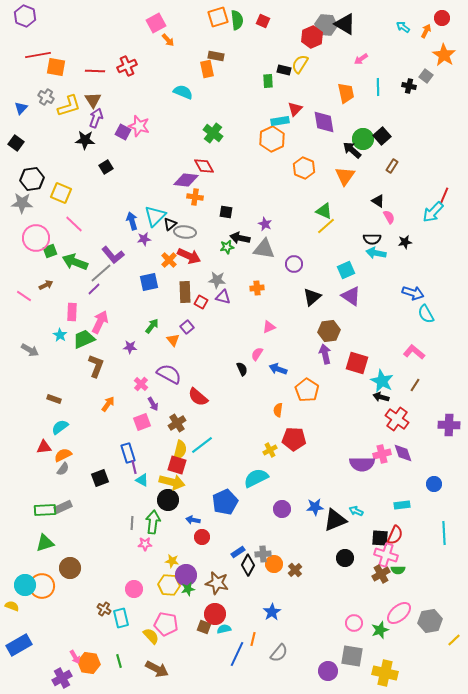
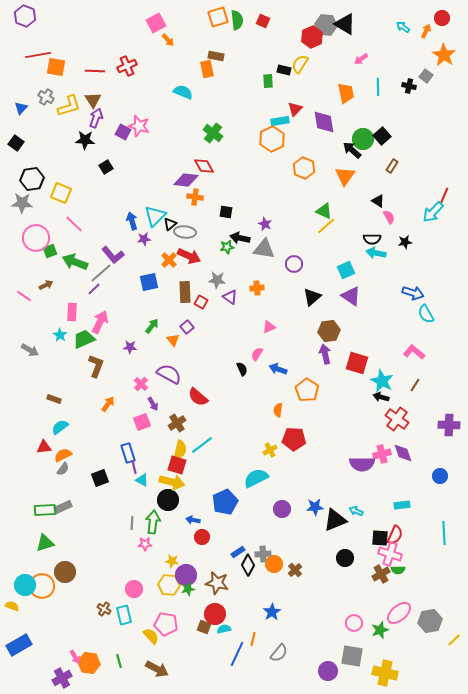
purple triangle at (223, 297): moved 7 px right; rotated 21 degrees clockwise
blue circle at (434, 484): moved 6 px right, 8 px up
pink cross at (386, 555): moved 4 px right, 1 px up
brown circle at (70, 568): moved 5 px left, 4 px down
cyan rectangle at (121, 618): moved 3 px right, 3 px up
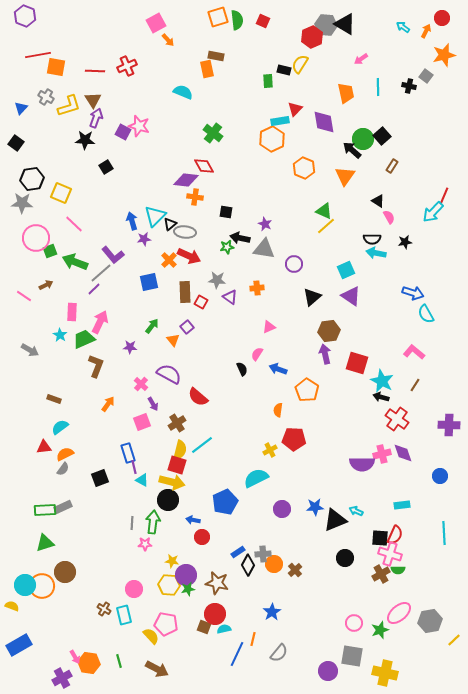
orange star at (444, 55): rotated 25 degrees clockwise
orange semicircle at (63, 455): moved 2 px right, 1 px up
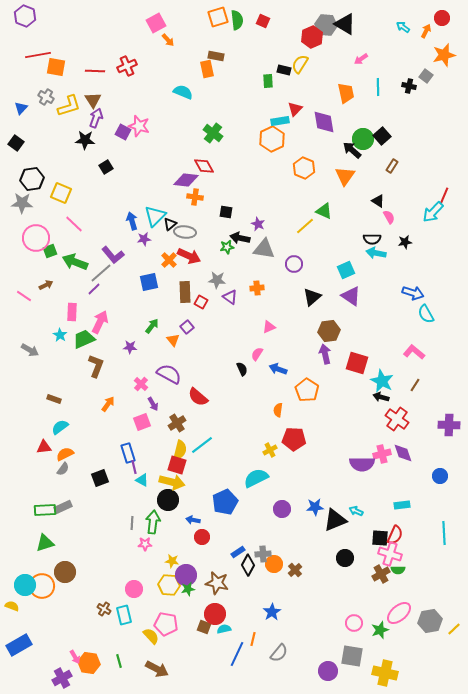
purple star at (265, 224): moved 7 px left
yellow line at (326, 226): moved 21 px left
yellow line at (454, 640): moved 11 px up
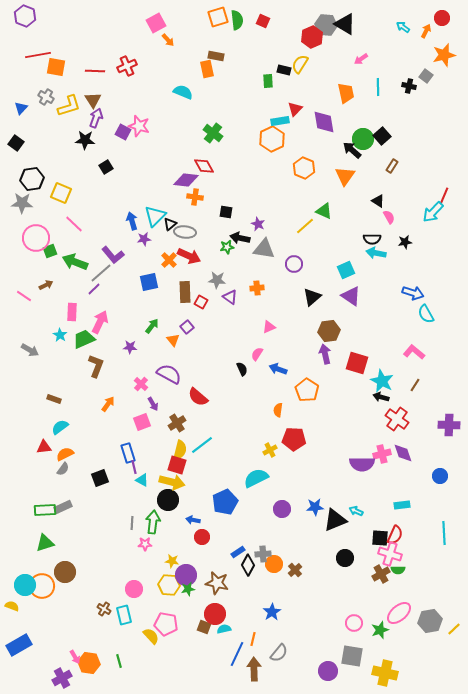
brown arrow at (157, 669): moved 97 px right; rotated 120 degrees counterclockwise
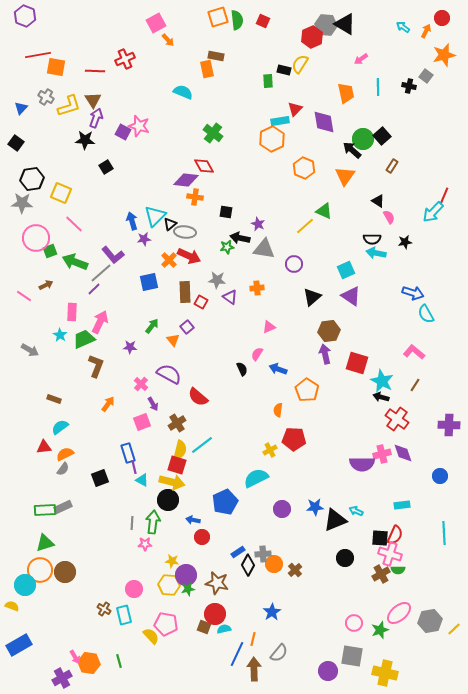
red cross at (127, 66): moved 2 px left, 7 px up
orange circle at (42, 586): moved 2 px left, 16 px up
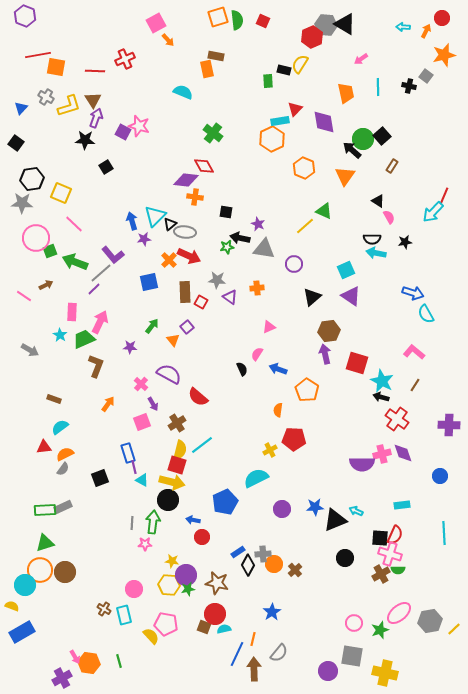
cyan arrow at (403, 27): rotated 32 degrees counterclockwise
blue rectangle at (19, 645): moved 3 px right, 13 px up
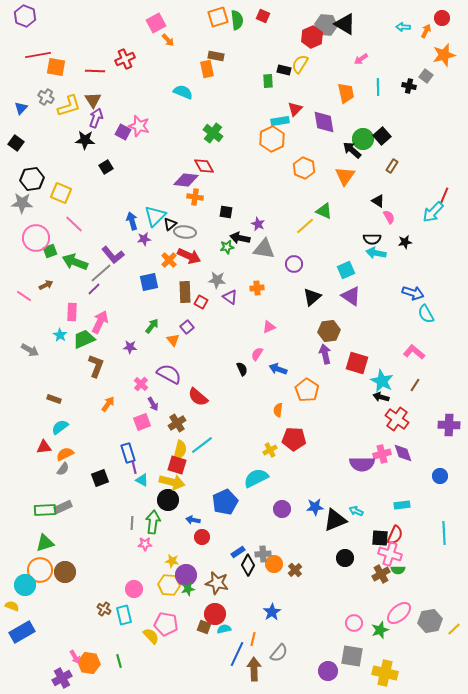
red square at (263, 21): moved 5 px up
